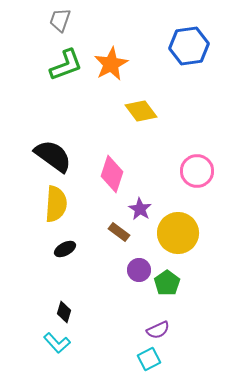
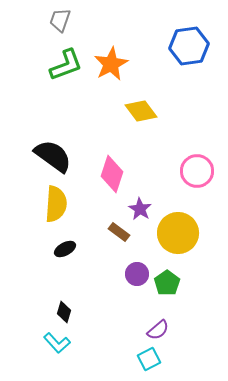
purple circle: moved 2 px left, 4 px down
purple semicircle: rotated 15 degrees counterclockwise
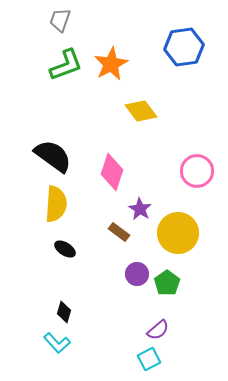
blue hexagon: moved 5 px left, 1 px down
pink diamond: moved 2 px up
black ellipse: rotated 60 degrees clockwise
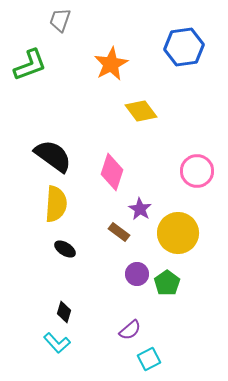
green L-shape: moved 36 px left
purple semicircle: moved 28 px left
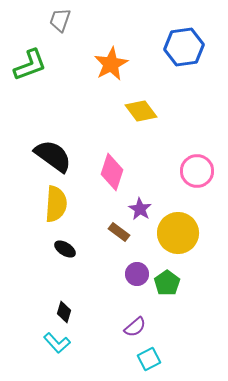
purple semicircle: moved 5 px right, 3 px up
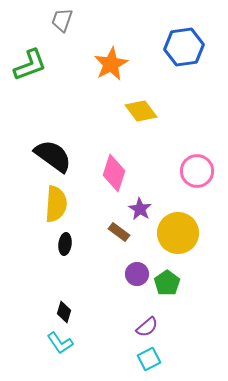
gray trapezoid: moved 2 px right
pink diamond: moved 2 px right, 1 px down
black ellipse: moved 5 px up; rotated 65 degrees clockwise
purple semicircle: moved 12 px right
cyan L-shape: moved 3 px right; rotated 8 degrees clockwise
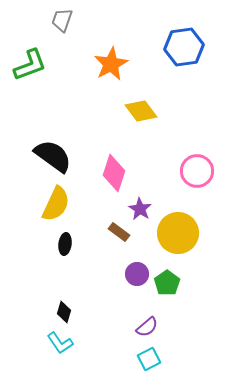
yellow semicircle: rotated 21 degrees clockwise
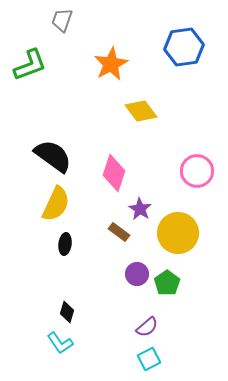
black diamond: moved 3 px right
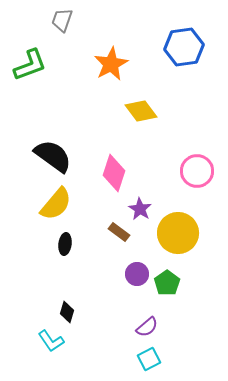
yellow semicircle: rotated 15 degrees clockwise
cyan L-shape: moved 9 px left, 2 px up
